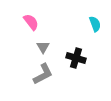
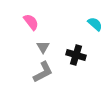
cyan semicircle: rotated 28 degrees counterclockwise
black cross: moved 3 px up
gray L-shape: moved 2 px up
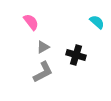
cyan semicircle: moved 2 px right, 2 px up
gray triangle: rotated 32 degrees clockwise
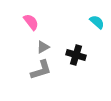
gray L-shape: moved 2 px left, 2 px up; rotated 10 degrees clockwise
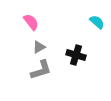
gray triangle: moved 4 px left
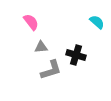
gray triangle: moved 2 px right; rotated 24 degrees clockwise
gray L-shape: moved 10 px right
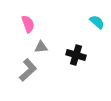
pink semicircle: moved 3 px left, 2 px down; rotated 18 degrees clockwise
gray L-shape: moved 23 px left; rotated 25 degrees counterclockwise
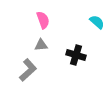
pink semicircle: moved 15 px right, 4 px up
gray triangle: moved 2 px up
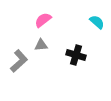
pink semicircle: rotated 108 degrees counterclockwise
gray L-shape: moved 9 px left, 9 px up
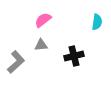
cyan semicircle: rotated 56 degrees clockwise
black cross: moved 2 px left, 1 px down; rotated 30 degrees counterclockwise
gray L-shape: moved 3 px left, 1 px down
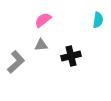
cyan semicircle: moved 1 px right, 2 px up
black cross: moved 3 px left
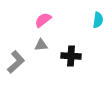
black cross: rotated 18 degrees clockwise
